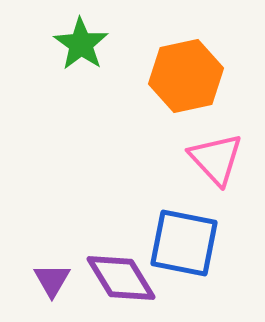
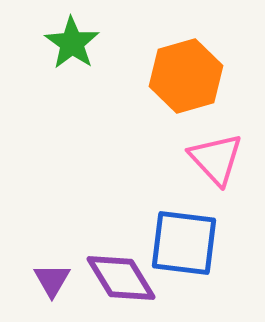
green star: moved 9 px left, 1 px up
orange hexagon: rotated 4 degrees counterclockwise
blue square: rotated 4 degrees counterclockwise
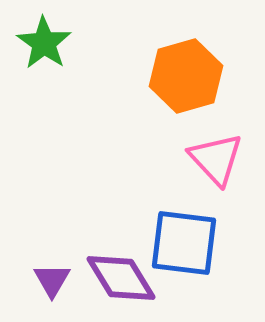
green star: moved 28 px left
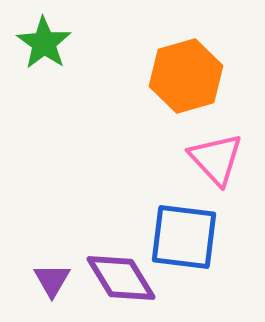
blue square: moved 6 px up
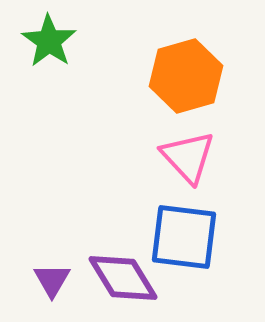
green star: moved 5 px right, 2 px up
pink triangle: moved 28 px left, 2 px up
purple diamond: moved 2 px right
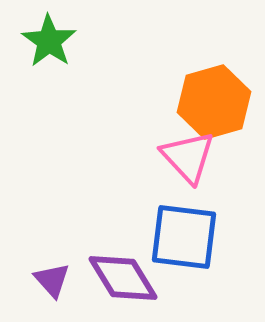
orange hexagon: moved 28 px right, 26 px down
purple triangle: rotated 12 degrees counterclockwise
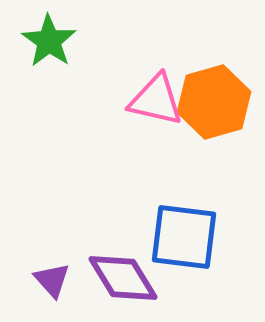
pink triangle: moved 32 px left, 57 px up; rotated 34 degrees counterclockwise
